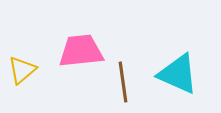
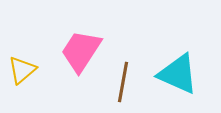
pink trapezoid: rotated 51 degrees counterclockwise
brown line: rotated 18 degrees clockwise
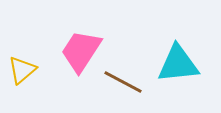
cyan triangle: moved 10 px up; rotated 30 degrees counterclockwise
brown line: rotated 72 degrees counterclockwise
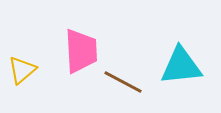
pink trapezoid: rotated 144 degrees clockwise
cyan triangle: moved 3 px right, 2 px down
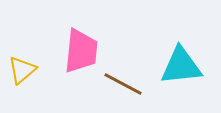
pink trapezoid: rotated 9 degrees clockwise
brown line: moved 2 px down
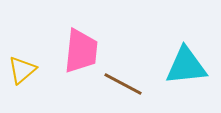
cyan triangle: moved 5 px right
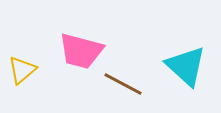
pink trapezoid: rotated 99 degrees clockwise
cyan triangle: rotated 48 degrees clockwise
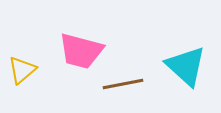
brown line: rotated 39 degrees counterclockwise
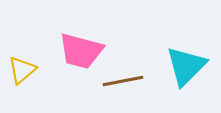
cyan triangle: rotated 33 degrees clockwise
brown line: moved 3 px up
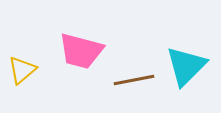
brown line: moved 11 px right, 1 px up
